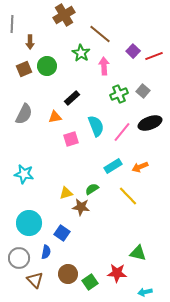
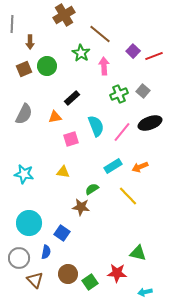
yellow triangle: moved 3 px left, 21 px up; rotated 24 degrees clockwise
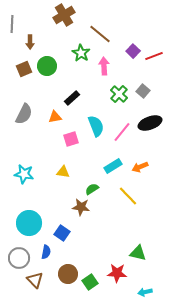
green cross: rotated 24 degrees counterclockwise
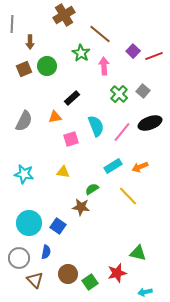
gray semicircle: moved 7 px down
blue square: moved 4 px left, 7 px up
red star: rotated 18 degrees counterclockwise
